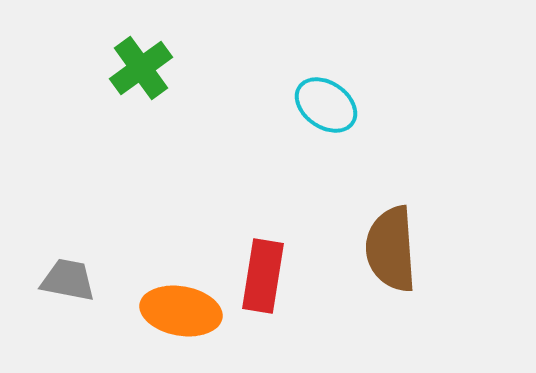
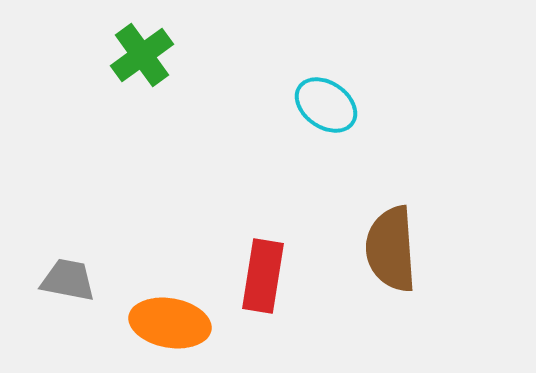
green cross: moved 1 px right, 13 px up
orange ellipse: moved 11 px left, 12 px down
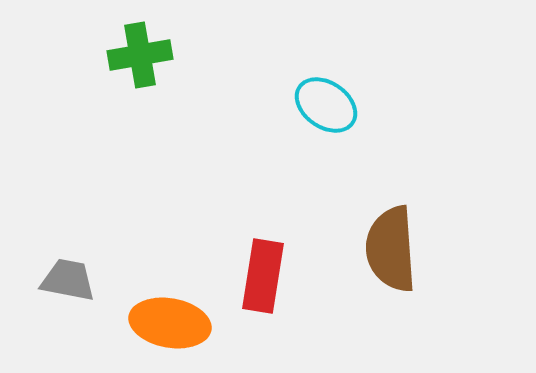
green cross: moved 2 px left; rotated 26 degrees clockwise
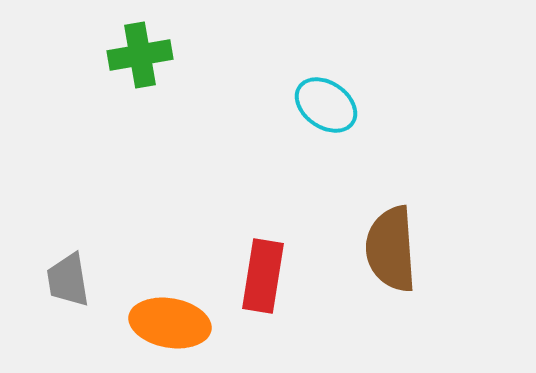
gray trapezoid: rotated 110 degrees counterclockwise
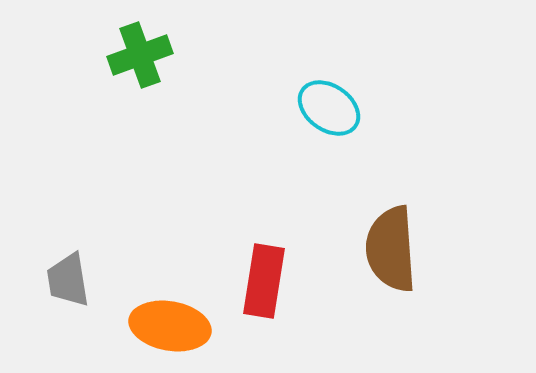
green cross: rotated 10 degrees counterclockwise
cyan ellipse: moved 3 px right, 3 px down
red rectangle: moved 1 px right, 5 px down
orange ellipse: moved 3 px down
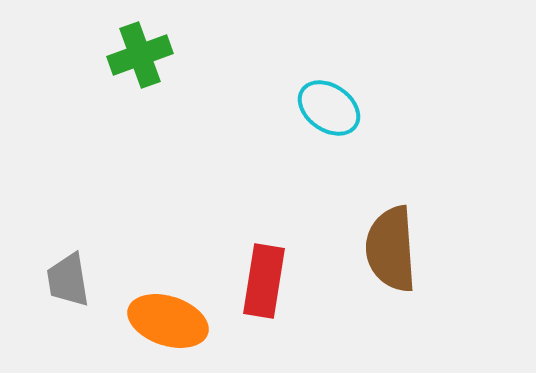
orange ellipse: moved 2 px left, 5 px up; rotated 8 degrees clockwise
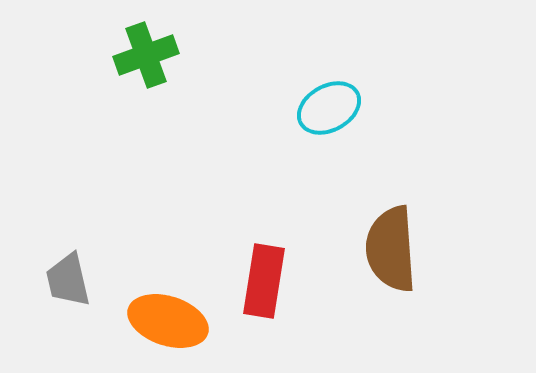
green cross: moved 6 px right
cyan ellipse: rotated 64 degrees counterclockwise
gray trapezoid: rotated 4 degrees counterclockwise
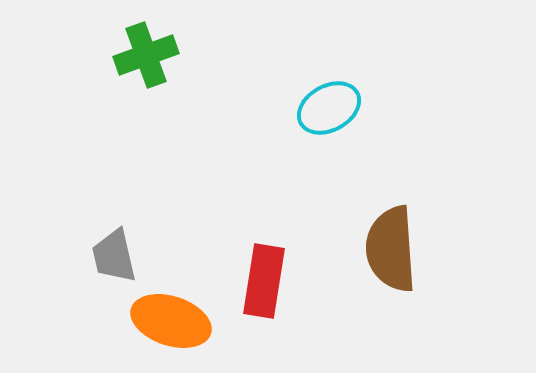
gray trapezoid: moved 46 px right, 24 px up
orange ellipse: moved 3 px right
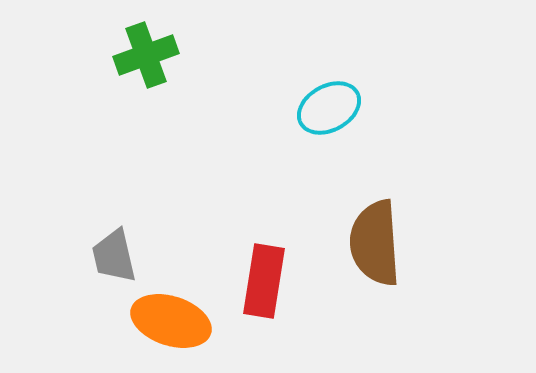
brown semicircle: moved 16 px left, 6 px up
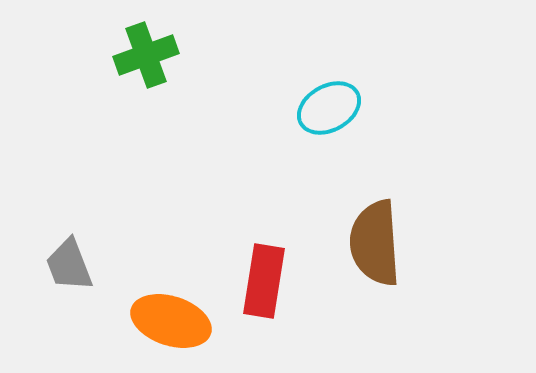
gray trapezoid: moved 45 px left, 9 px down; rotated 8 degrees counterclockwise
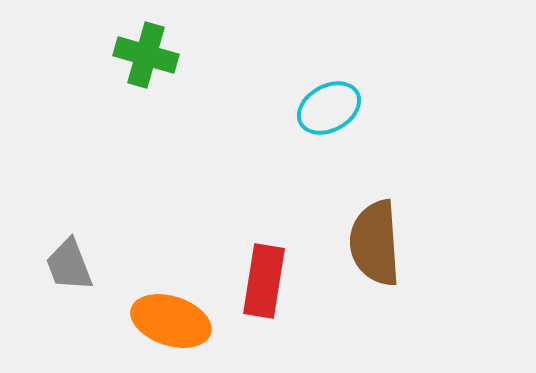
green cross: rotated 36 degrees clockwise
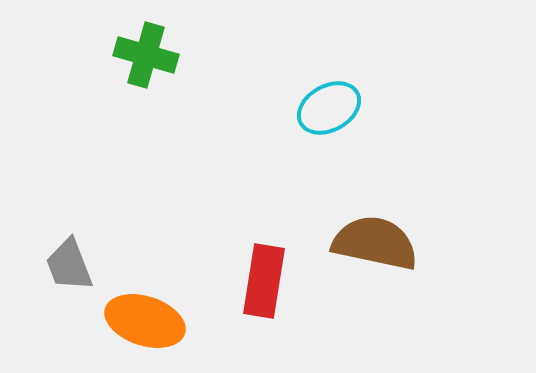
brown semicircle: rotated 106 degrees clockwise
orange ellipse: moved 26 px left
